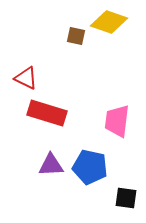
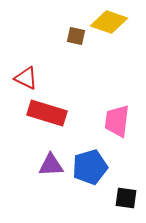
blue pentagon: rotated 28 degrees counterclockwise
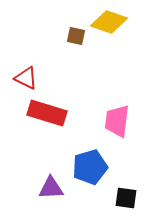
purple triangle: moved 23 px down
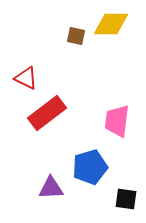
yellow diamond: moved 2 px right, 2 px down; rotated 18 degrees counterclockwise
red rectangle: rotated 54 degrees counterclockwise
black square: moved 1 px down
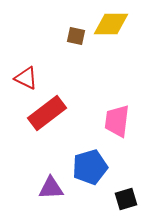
black square: rotated 25 degrees counterclockwise
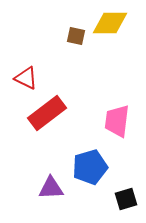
yellow diamond: moved 1 px left, 1 px up
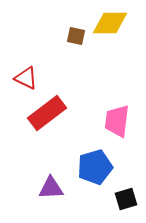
blue pentagon: moved 5 px right
